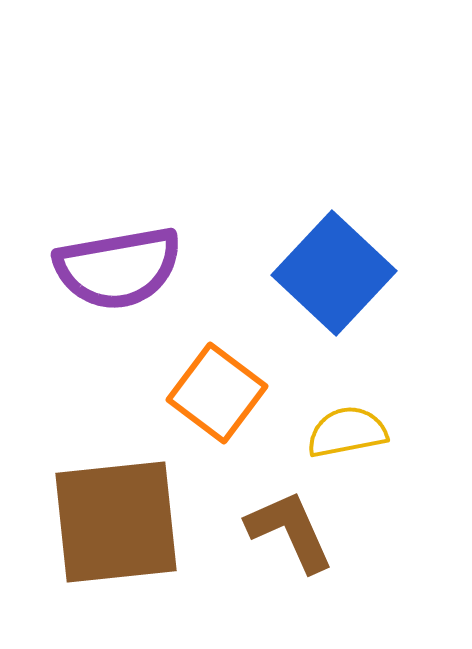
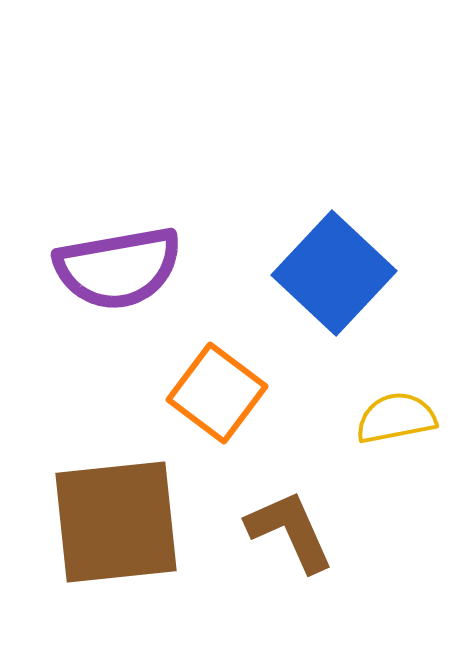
yellow semicircle: moved 49 px right, 14 px up
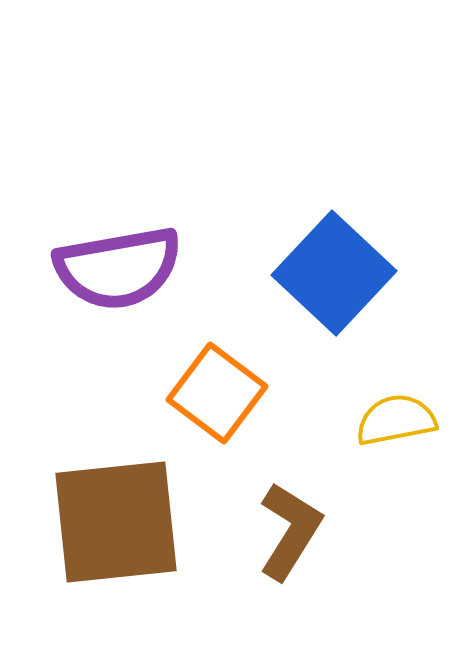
yellow semicircle: moved 2 px down
brown L-shape: rotated 56 degrees clockwise
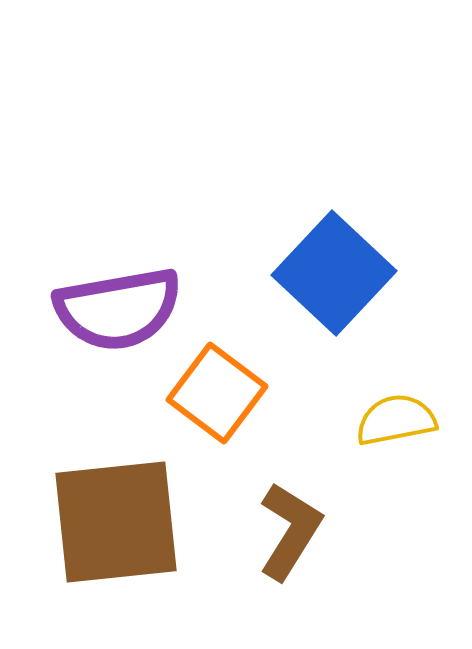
purple semicircle: moved 41 px down
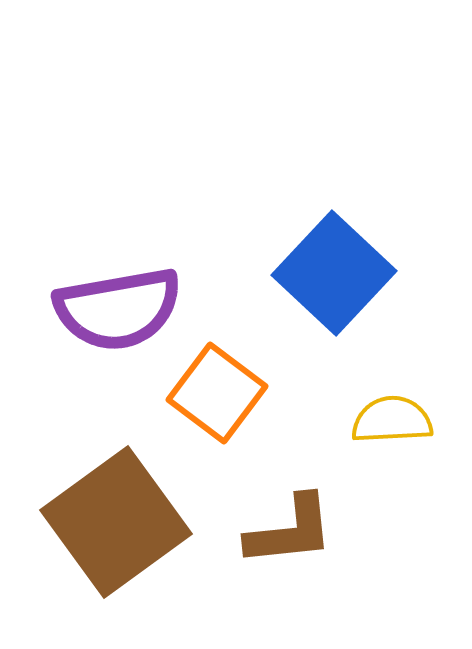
yellow semicircle: moved 4 px left; rotated 8 degrees clockwise
brown square: rotated 30 degrees counterclockwise
brown L-shape: rotated 52 degrees clockwise
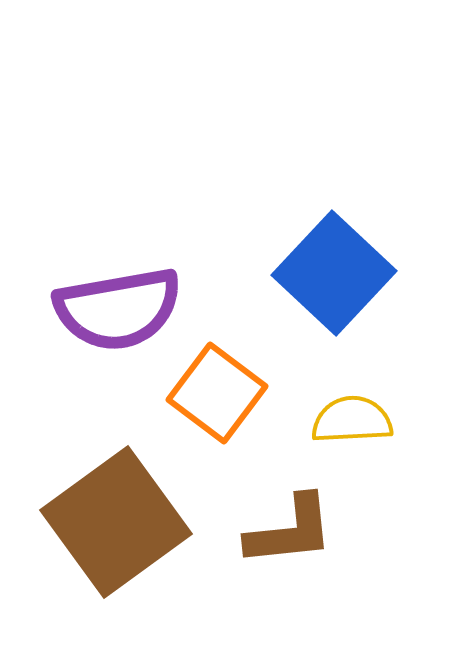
yellow semicircle: moved 40 px left
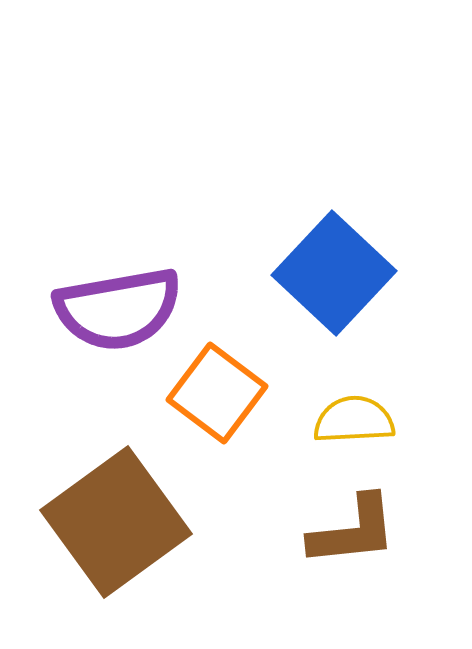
yellow semicircle: moved 2 px right
brown L-shape: moved 63 px right
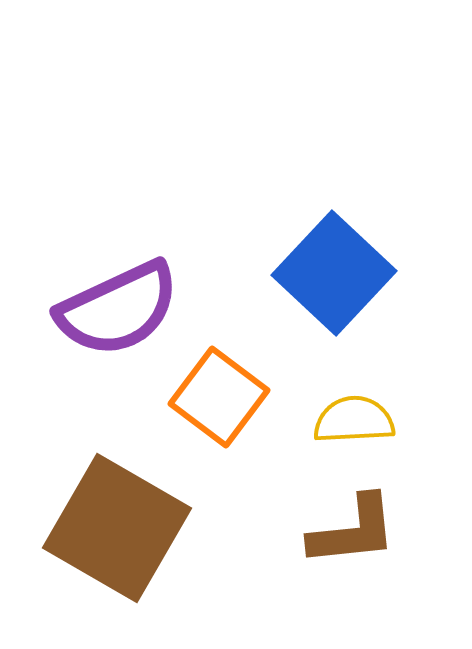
purple semicircle: rotated 15 degrees counterclockwise
orange square: moved 2 px right, 4 px down
brown square: moved 1 px right, 6 px down; rotated 24 degrees counterclockwise
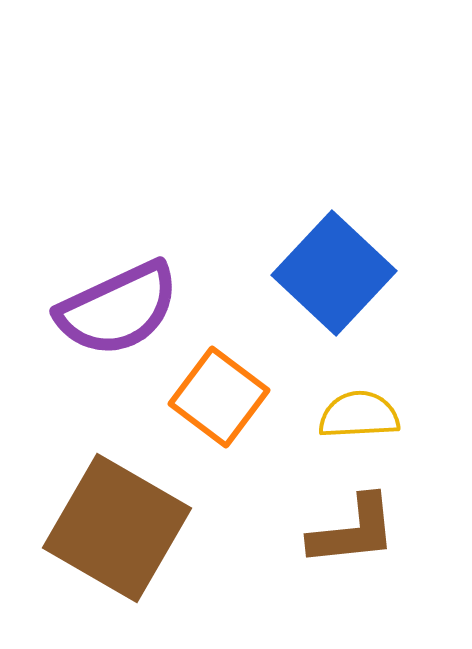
yellow semicircle: moved 5 px right, 5 px up
